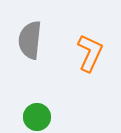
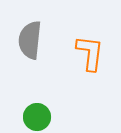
orange L-shape: rotated 18 degrees counterclockwise
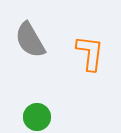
gray semicircle: rotated 36 degrees counterclockwise
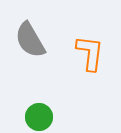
green circle: moved 2 px right
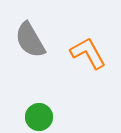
orange L-shape: moved 2 px left; rotated 36 degrees counterclockwise
